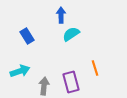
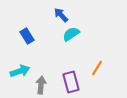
blue arrow: rotated 42 degrees counterclockwise
orange line: moved 2 px right; rotated 49 degrees clockwise
gray arrow: moved 3 px left, 1 px up
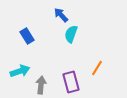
cyan semicircle: rotated 36 degrees counterclockwise
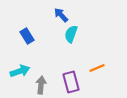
orange line: rotated 35 degrees clockwise
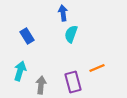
blue arrow: moved 2 px right, 2 px up; rotated 35 degrees clockwise
cyan arrow: rotated 54 degrees counterclockwise
purple rectangle: moved 2 px right
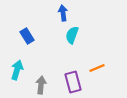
cyan semicircle: moved 1 px right, 1 px down
cyan arrow: moved 3 px left, 1 px up
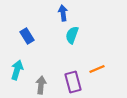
orange line: moved 1 px down
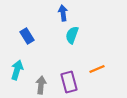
purple rectangle: moved 4 px left
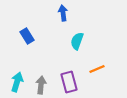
cyan semicircle: moved 5 px right, 6 px down
cyan arrow: moved 12 px down
